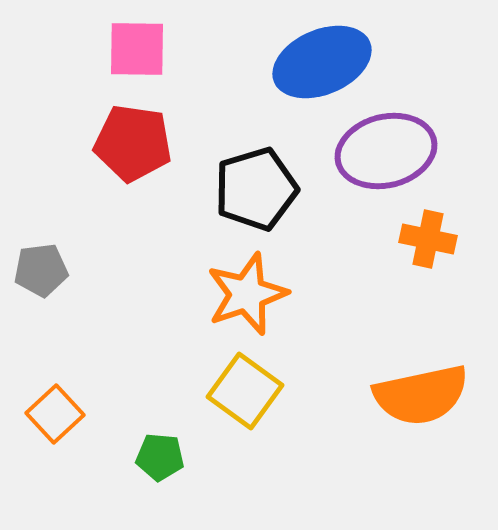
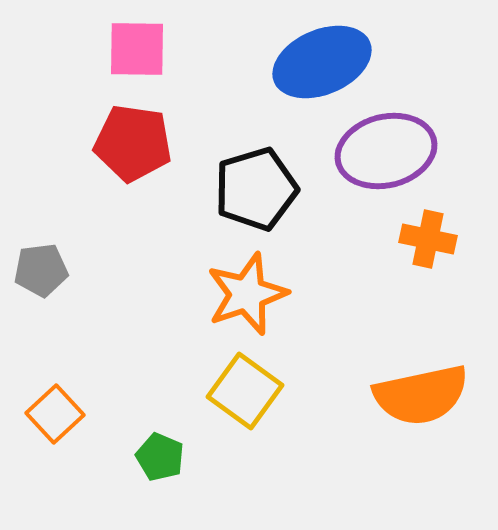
green pentagon: rotated 18 degrees clockwise
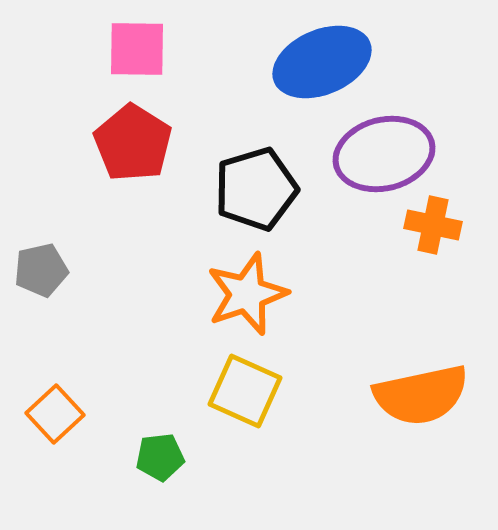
red pentagon: rotated 24 degrees clockwise
purple ellipse: moved 2 px left, 3 px down
orange cross: moved 5 px right, 14 px up
gray pentagon: rotated 6 degrees counterclockwise
yellow square: rotated 12 degrees counterclockwise
green pentagon: rotated 30 degrees counterclockwise
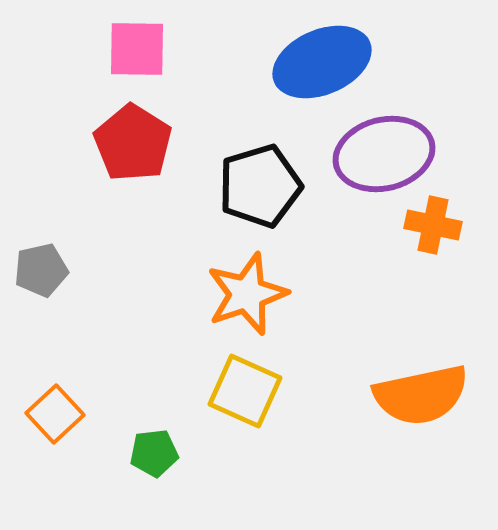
black pentagon: moved 4 px right, 3 px up
green pentagon: moved 6 px left, 4 px up
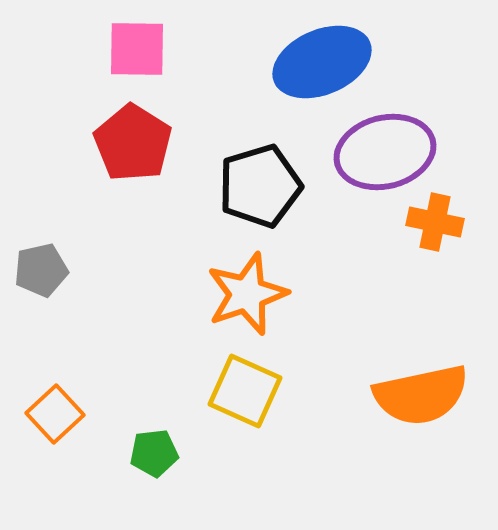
purple ellipse: moved 1 px right, 2 px up
orange cross: moved 2 px right, 3 px up
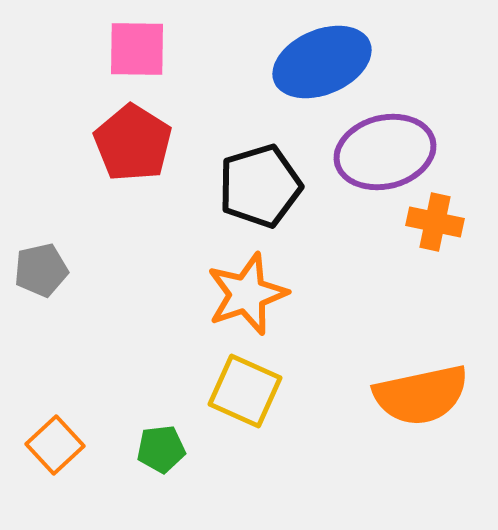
orange square: moved 31 px down
green pentagon: moved 7 px right, 4 px up
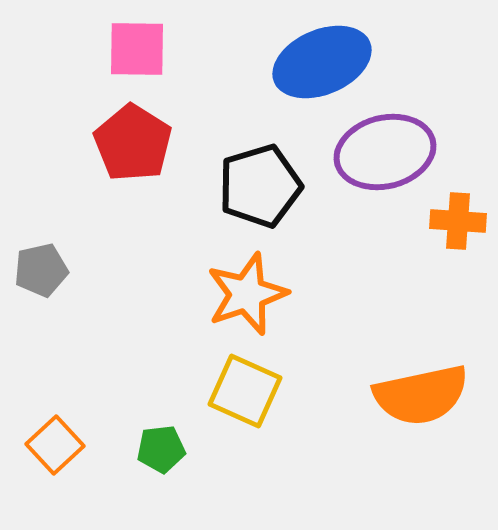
orange cross: moved 23 px right, 1 px up; rotated 8 degrees counterclockwise
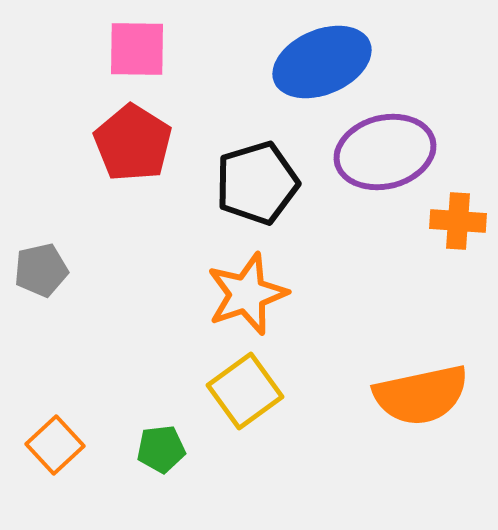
black pentagon: moved 3 px left, 3 px up
yellow square: rotated 30 degrees clockwise
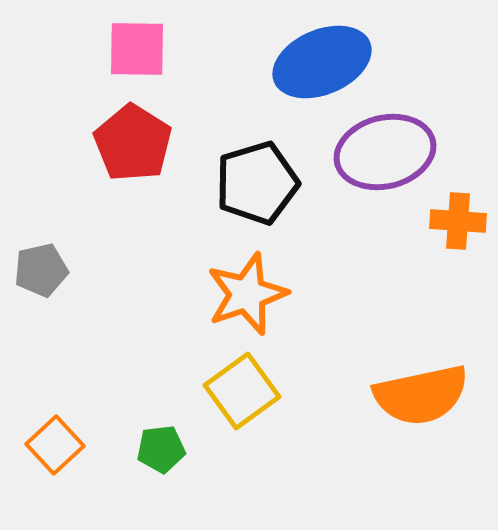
yellow square: moved 3 px left
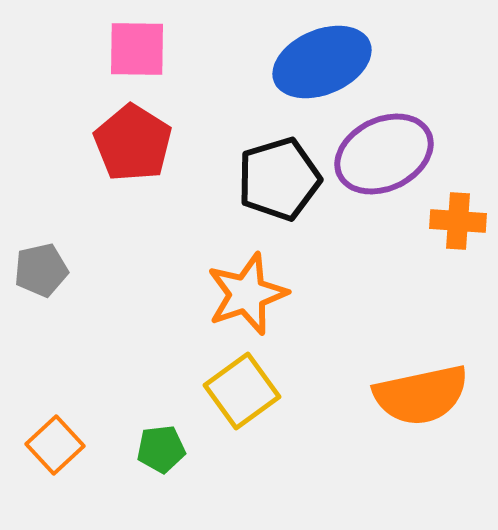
purple ellipse: moved 1 px left, 2 px down; rotated 12 degrees counterclockwise
black pentagon: moved 22 px right, 4 px up
